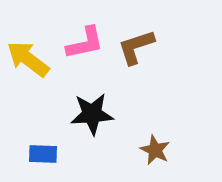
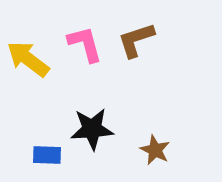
pink L-shape: moved 1 px down; rotated 93 degrees counterclockwise
brown L-shape: moved 7 px up
black star: moved 15 px down
blue rectangle: moved 4 px right, 1 px down
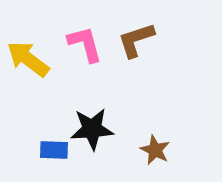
blue rectangle: moved 7 px right, 5 px up
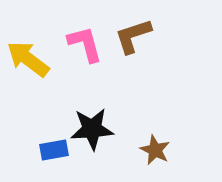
brown L-shape: moved 3 px left, 4 px up
blue rectangle: rotated 12 degrees counterclockwise
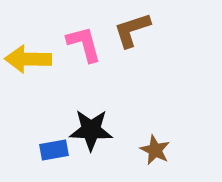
brown L-shape: moved 1 px left, 6 px up
pink L-shape: moved 1 px left
yellow arrow: rotated 36 degrees counterclockwise
black star: moved 1 px left, 1 px down; rotated 6 degrees clockwise
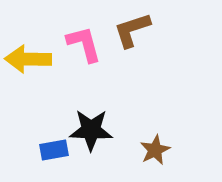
brown star: rotated 20 degrees clockwise
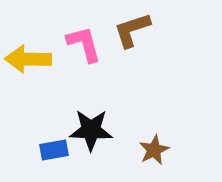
brown star: moved 1 px left
